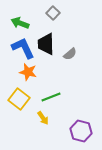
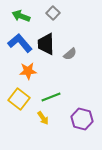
green arrow: moved 1 px right, 7 px up
blue L-shape: moved 3 px left, 5 px up; rotated 15 degrees counterclockwise
orange star: moved 1 px up; rotated 18 degrees counterclockwise
purple hexagon: moved 1 px right, 12 px up
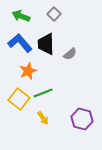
gray square: moved 1 px right, 1 px down
orange star: rotated 18 degrees counterclockwise
green line: moved 8 px left, 4 px up
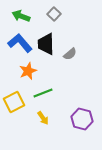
yellow square: moved 5 px left, 3 px down; rotated 25 degrees clockwise
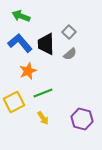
gray square: moved 15 px right, 18 px down
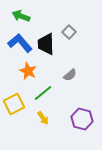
gray semicircle: moved 21 px down
orange star: rotated 24 degrees counterclockwise
green line: rotated 18 degrees counterclockwise
yellow square: moved 2 px down
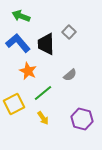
blue L-shape: moved 2 px left
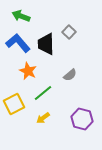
yellow arrow: rotated 88 degrees clockwise
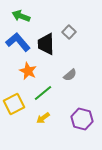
blue L-shape: moved 1 px up
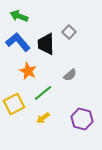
green arrow: moved 2 px left
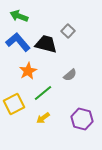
gray square: moved 1 px left, 1 px up
black trapezoid: rotated 105 degrees clockwise
orange star: rotated 18 degrees clockwise
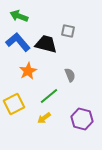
gray square: rotated 32 degrees counterclockwise
gray semicircle: rotated 72 degrees counterclockwise
green line: moved 6 px right, 3 px down
yellow arrow: moved 1 px right
